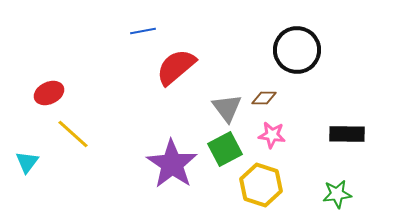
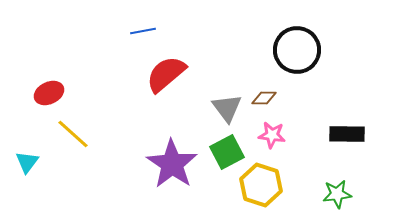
red semicircle: moved 10 px left, 7 px down
green square: moved 2 px right, 3 px down
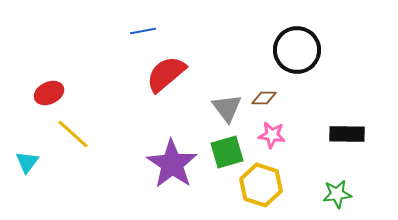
green square: rotated 12 degrees clockwise
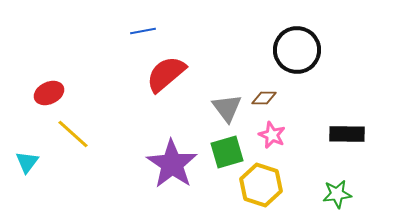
pink star: rotated 16 degrees clockwise
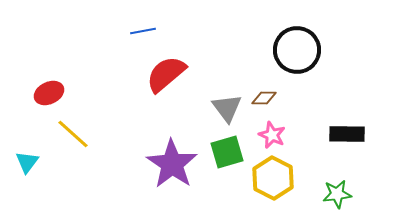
yellow hexagon: moved 12 px right, 7 px up; rotated 9 degrees clockwise
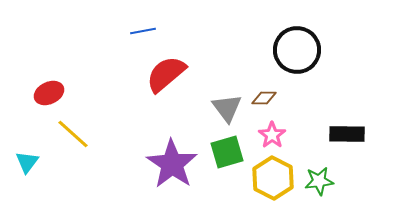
pink star: rotated 12 degrees clockwise
green star: moved 18 px left, 13 px up
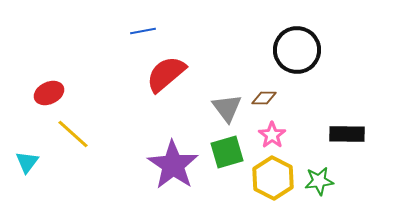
purple star: moved 1 px right, 1 px down
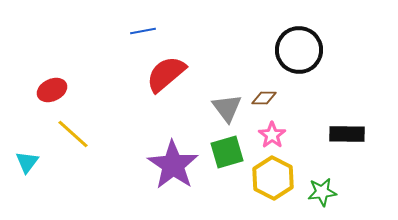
black circle: moved 2 px right
red ellipse: moved 3 px right, 3 px up
green star: moved 3 px right, 11 px down
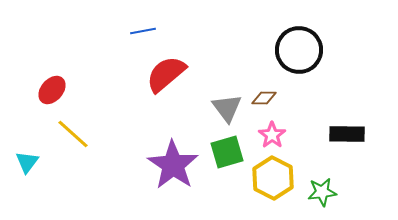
red ellipse: rotated 24 degrees counterclockwise
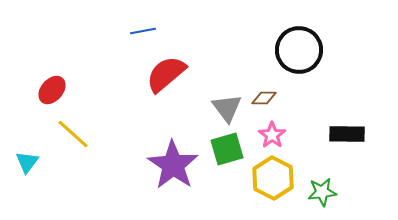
green square: moved 3 px up
